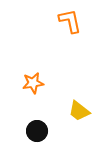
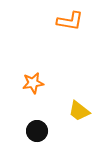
orange L-shape: rotated 112 degrees clockwise
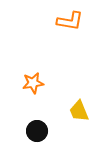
yellow trapezoid: rotated 30 degrees clockwise
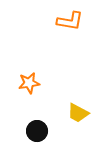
orange star: moved 4 px left
yellow trapezoid: moved 1 px left, 2 px down; rotated 40 degrees counterclockwise
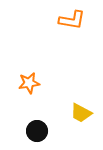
orange L-shape: moved 2 px right, 1 px up
yellow trapezoid: moved 3 px right
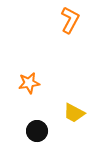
orange L-shape: moved 2 px left; rotated 72 degrees counterclockwise
yellow trapezoid: moved 7 px left
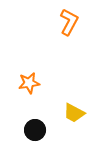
orange L-shape: moved 1 px left, 2 px down
black circle: moved 2 px left, 1 px up
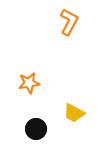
black circle: moved 1 px right, 1 px up
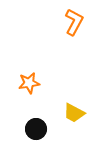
orange L-shape: moved 5 px right
